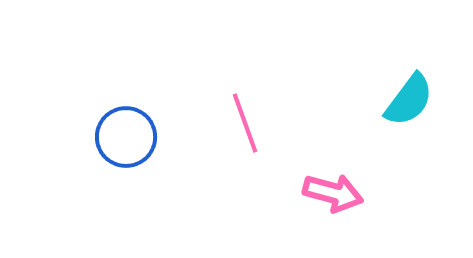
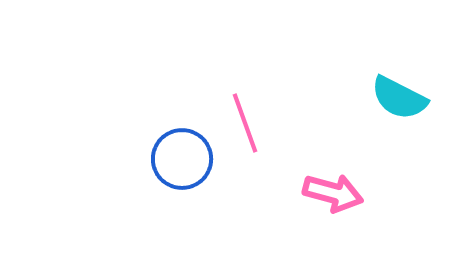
cyan semicircle: moved 10 px left, 2 px up; rotated 80 degrees clockwise
blue circle: moved 56 px right, 22 px down
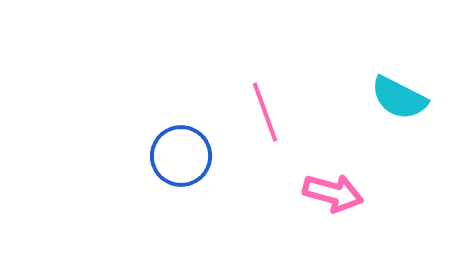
pink line: moved 20 px right, 11 px up
blue circle: moved 1 px left, 3 px up
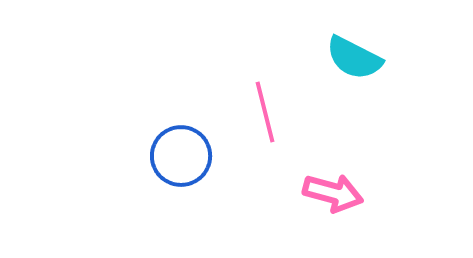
cyan semicircle: moved 45 px left, 40 px up
pink line: rotated 6 degrees clockwise
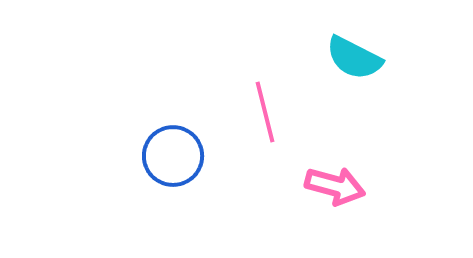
blue circle: moved 8 px left
pink arrow: moved 2 px right, 7 px up
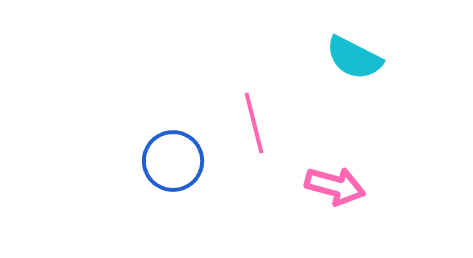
pink line: moved 11 px left, 11 px down
blue circle: moved 5 px down
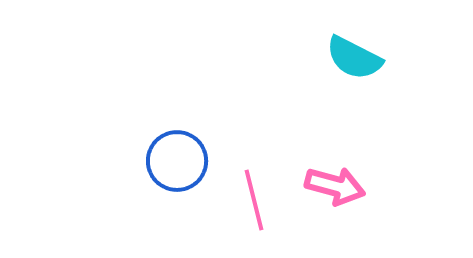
pink line: moved 77 px down
blue circle: moved 4 px right
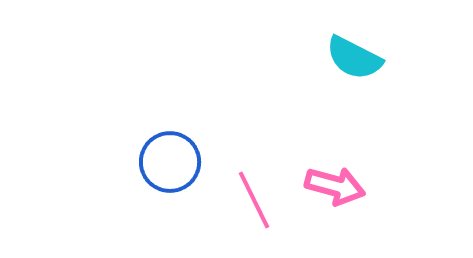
blue circle: moved 7 px left, 1 px down
pink line: rotated 12 degrees counterclockwise
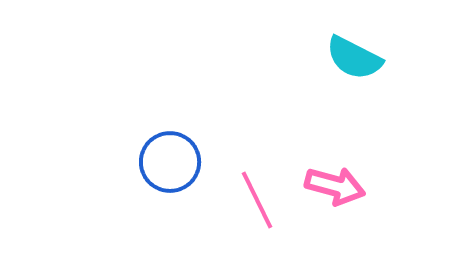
pink line: moved 3 px right
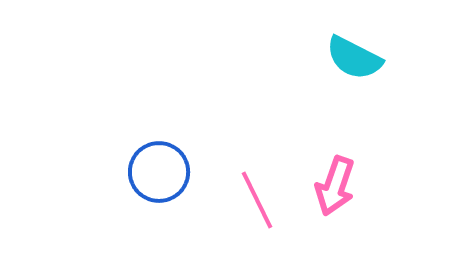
blue circle: moved 11 px left, 10 px down
pink arrow: rotated 94 degrees clockwise
